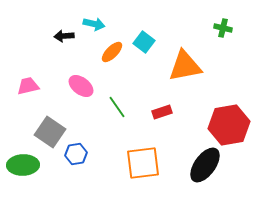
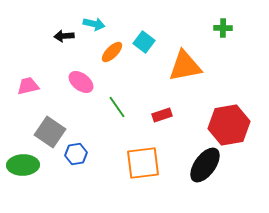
green cross: rotated 12 degrees counterclockwise
pink ellipse: moved 4 px up
red rectangle: moved 3 px down
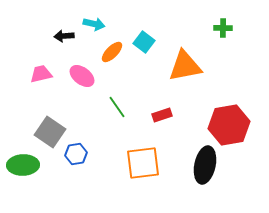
pink ellipse: moved 1 px right, 6 px up
pink trapezoid: moved 13 px right, 12 px up
black ellipse: rotated 24 degrees counterclockwise
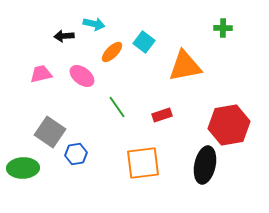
green ellipse: moved 3 px down
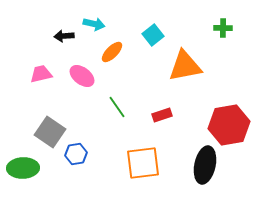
cyan square: moved 9 px right, 7 px up; rotated 15 degrees clockwise
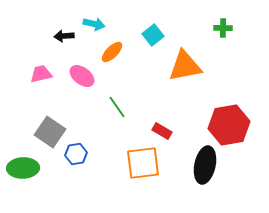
red rectangle: moved 16 px down; rotated 48 degrees clockwise
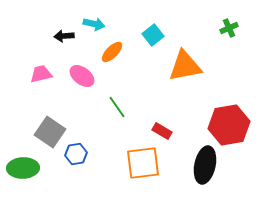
green cross: moved 6 px right; rotated 24 degrees counterclockwise
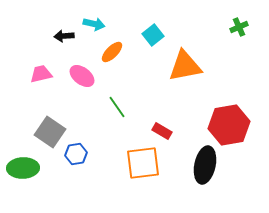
green cross: moved 10 px right, 1 px up
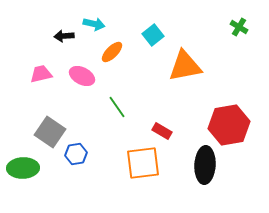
green cross: rotated 36 degrees counterclockwise
pink ellipse: rotated 10 degrees counterclockwise
black ellipse: rotated 9 degrees counterclockwise
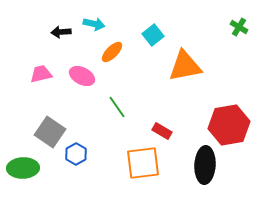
black arrow: moved 3 px left, 4 px up
blue hexagon: rotated 20 degrees counterclockwise
